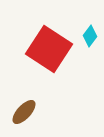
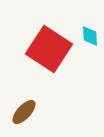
cyan diamond: rotated 40 degrees counterclockwise
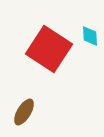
brown ellipse: rotated 12 degrees counterclockwise
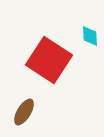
red square: moved 11 px down
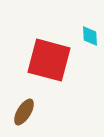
red square: rotated 18 degrees counterclockwise
